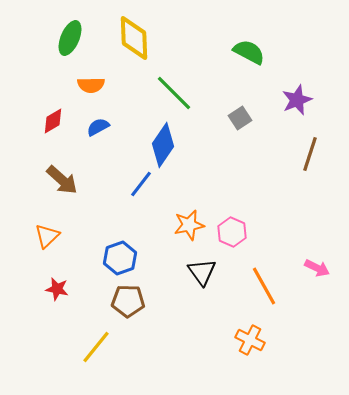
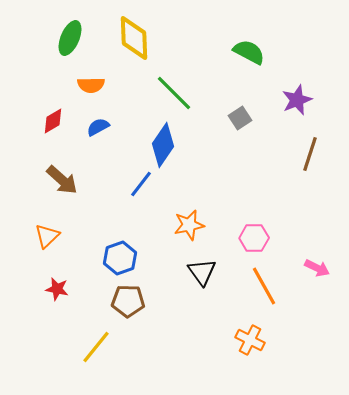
pink hexagon: moved 22 px right, 6 px down; rotated 24 degrees counterclockwise
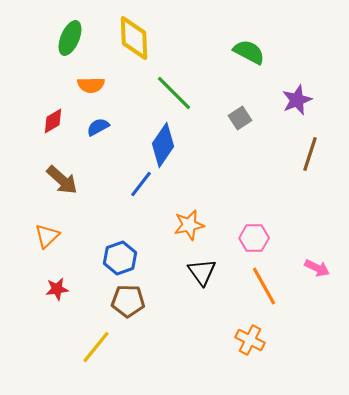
red star: rotated 20 degrees counterclockwise
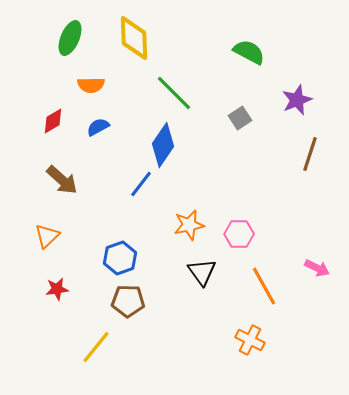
pink hexagon: moved 15 px left, 4 px up
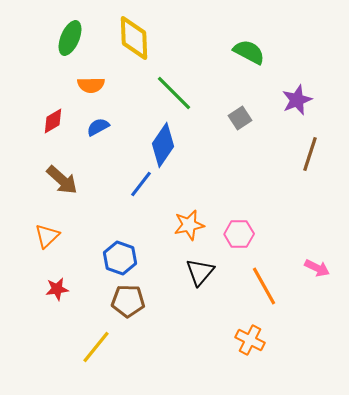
blue hexagon: rotated 20 degrees counterclockwise
black triangle: moved 2 px left; rotated 16 degrees clockwise
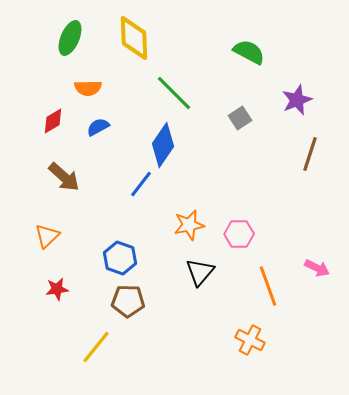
orange semicircle: moved 3 px left, 3 px down
brown arrow: moved 2 px right, 3 px up
orange line: moved 4 px right; rotated 9 degrees clockwise
